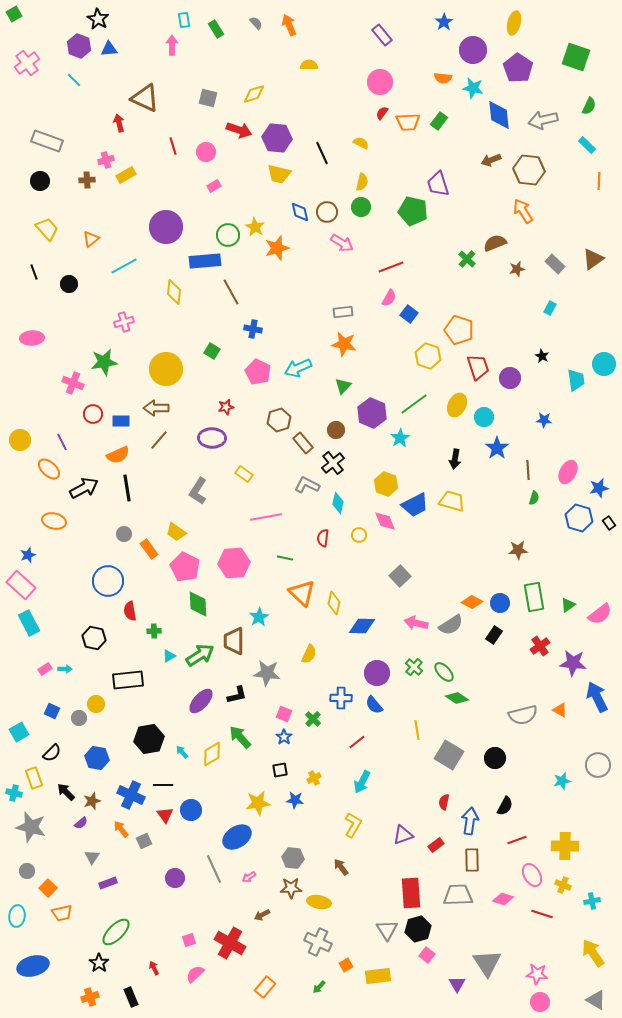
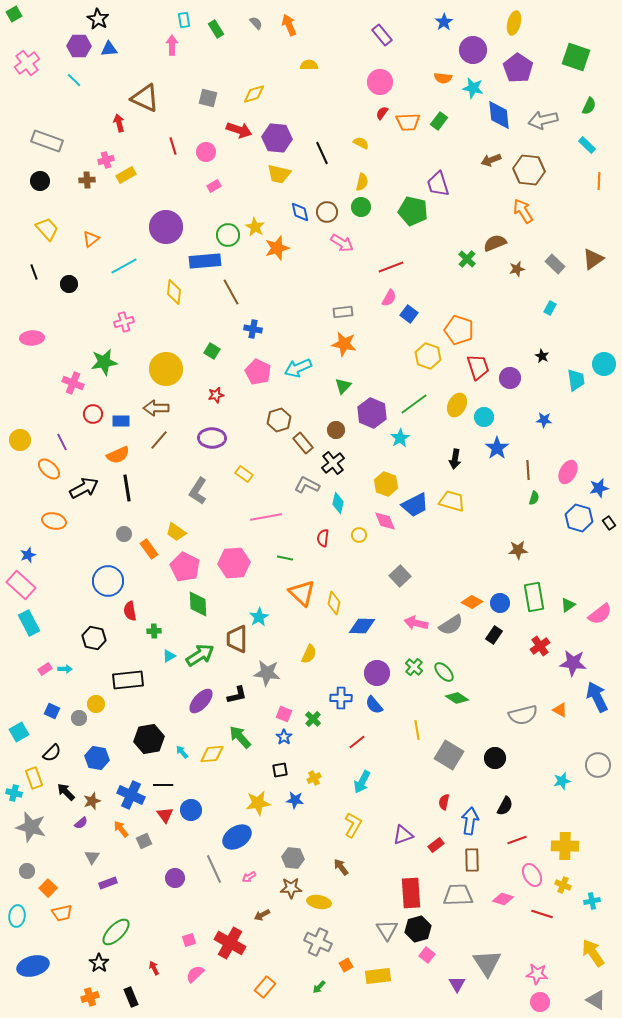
purple hexagon at (79, 46): rotated 20 degrees counterclockwise
red star at (226, 407): moved 10 px left, 12 px up
brown trapezoid at (234, 641): moved 3 px right, 2 px up
yellow diamond at (212, 754): rotated 25 degrees clockwise
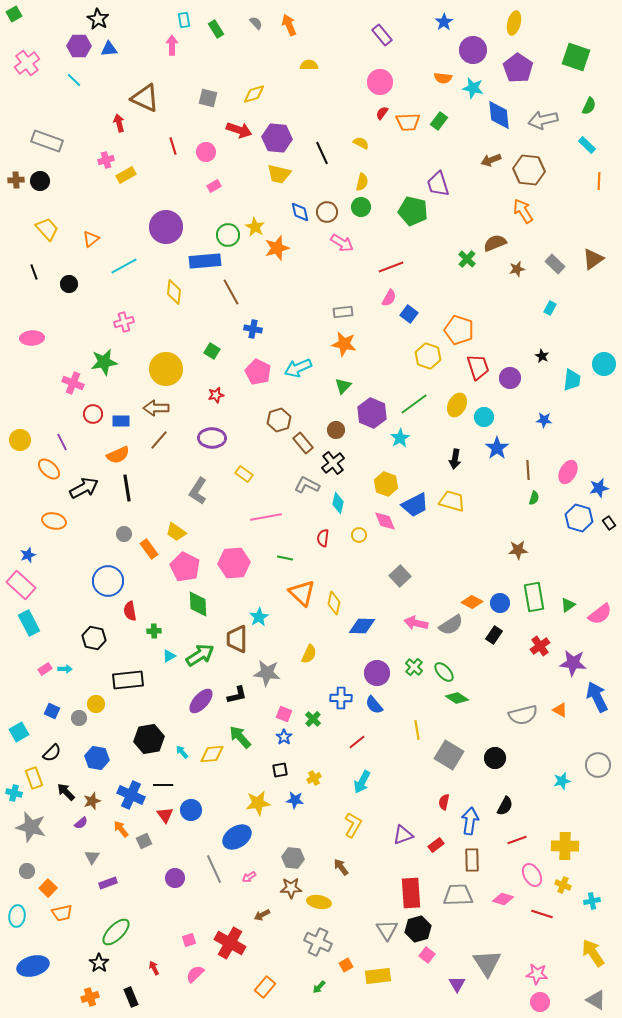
brown cross at (87, 180): moved 71 px left
cyan trapezoid at (576, 380): moved 4 px left; rotated 15 degrees clockwise
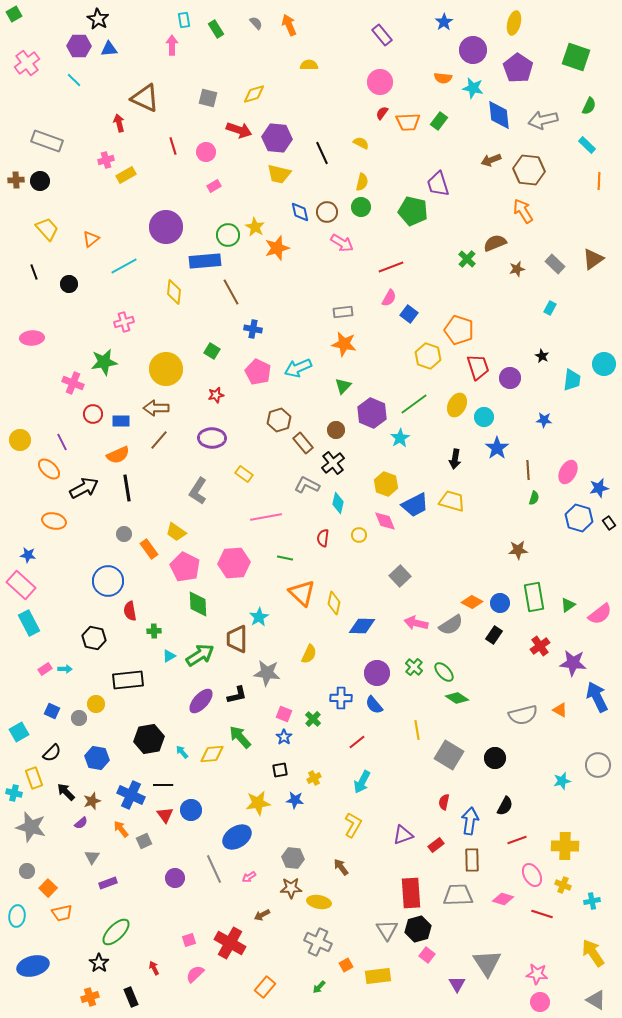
blue star at (28, 555): rotated 28 degrees clockwise
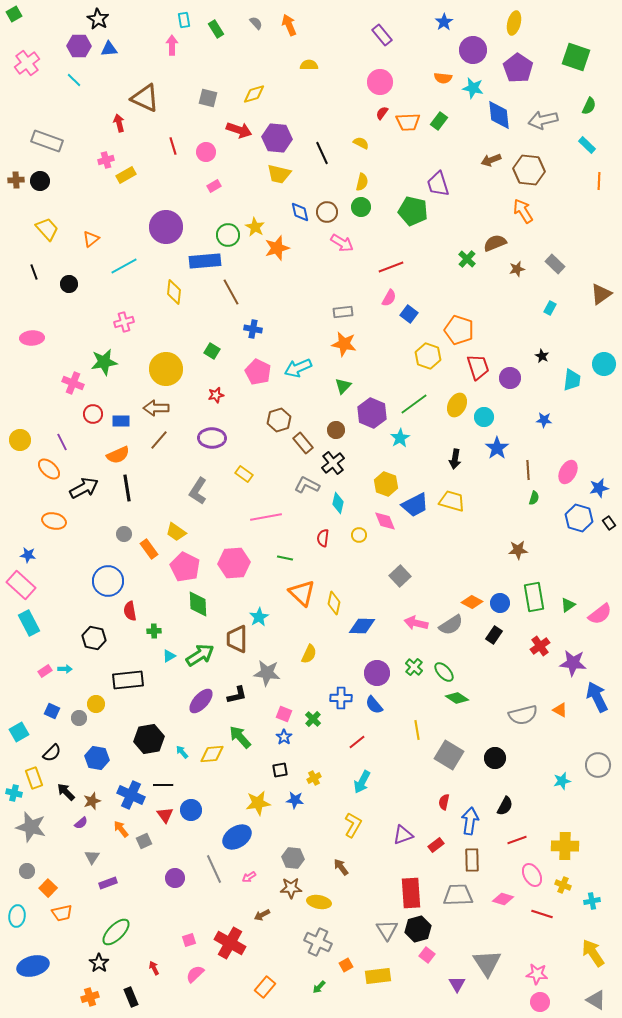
brown triangle at (593, 259): moved 8 px right, 35 px down
pink rectangle at (45, 669): moved 2 px down
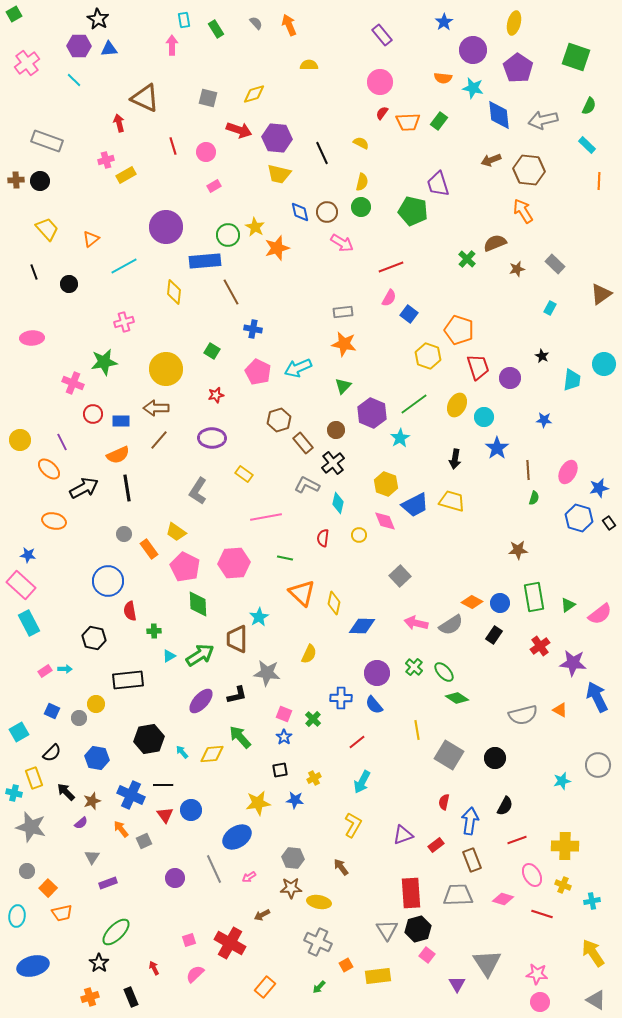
brown rectangle at (472, 860): rotated 20 degrees counterclockwise
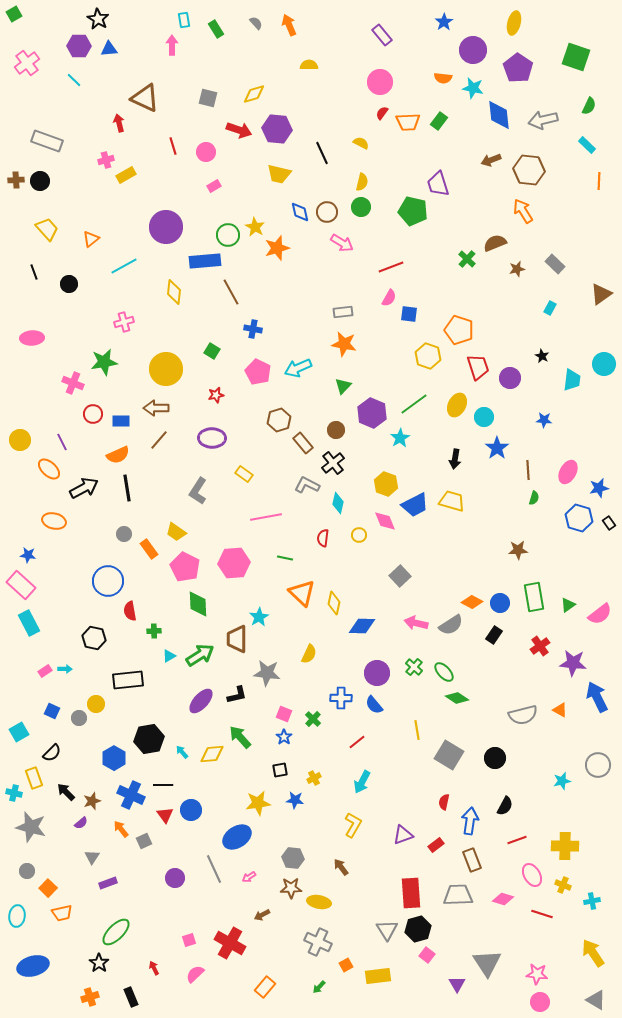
purple hexagon at (277, 138): moved 9 px up
blue square at (409, 314): rotated 30 degrees counterclockwise
blue hexagon at (97, 758): moved 17 px right; rotated 20 degrees clockwise
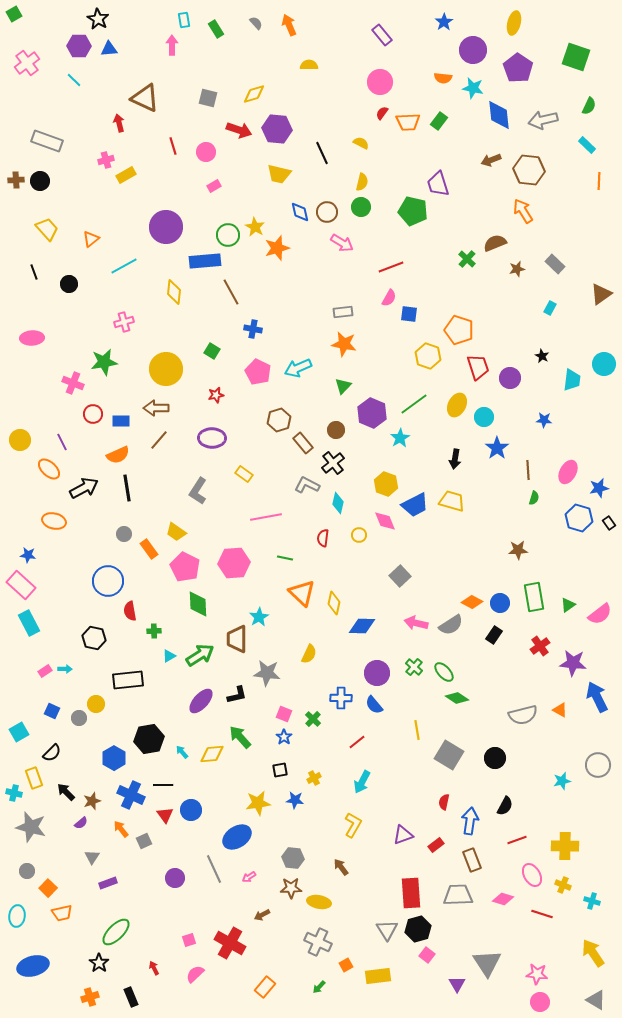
cyan cross at (592, 901): rotated 28 degrees clockwise
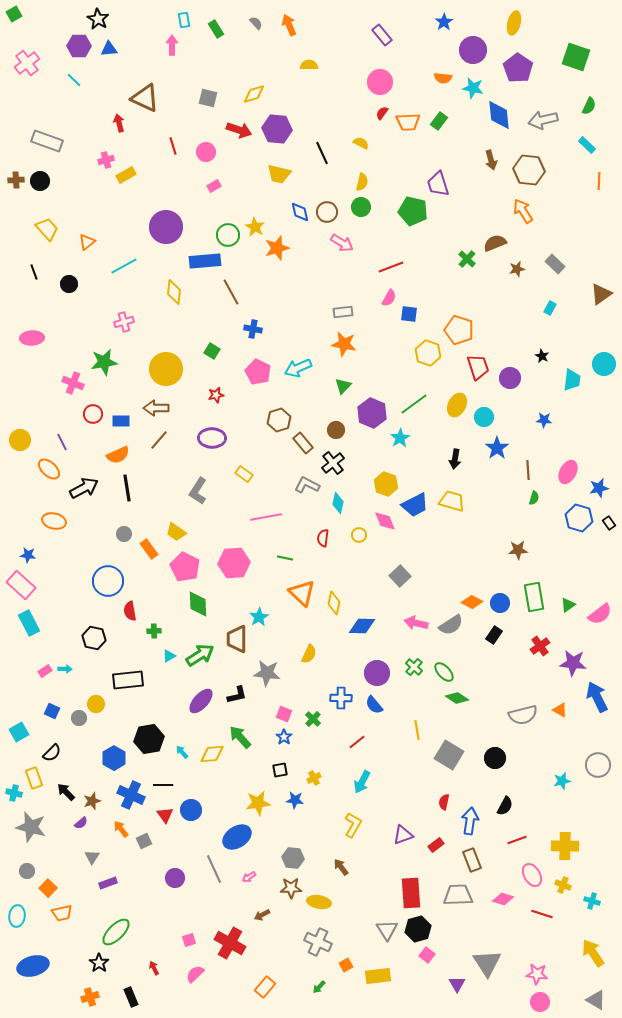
brown arrow at (491, 160): rotated 84 degrees counterclockwise
orange triangle at (91, 239): moved 4 px left, 3 px down
yellow hexagon at (428, 356): moved 3 px up
